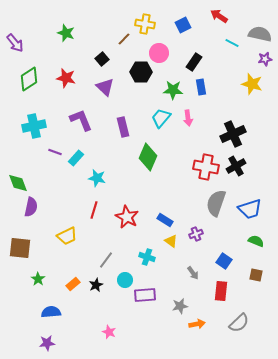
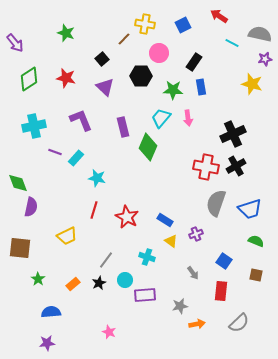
black hexagon at (141, 72): moved 4 px down
green diamond at (148, 157): moved 10 px up
black star at (96, 285): moved 3 px right, 2 px up
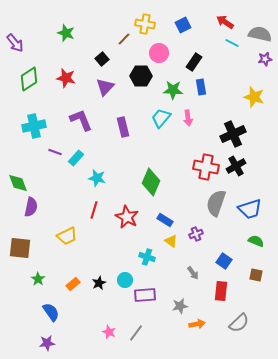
red arrow at (219, 16): moved 6 px right, 6 px down
yellow star at (252, 84): moved 2 px right, 13 px down
purple triangle at (105, 87): rotated 30 degrees clockwise
green diamond at (148, 147): moved 3 px right, 35 px down
gray line at (106, 260): moved 30 px right, 73 px down
blue semicircle at (51, 312): rotated 60 degrees clockwise
